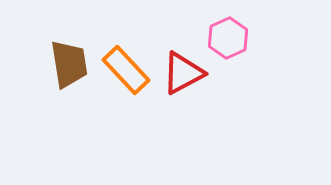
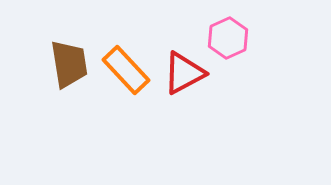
red triangle: moved 1 px right
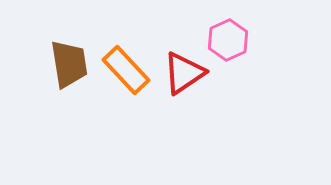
pink hexagon: moved 2 px down
red triangle: rotated 6 degrees counterclockwise
